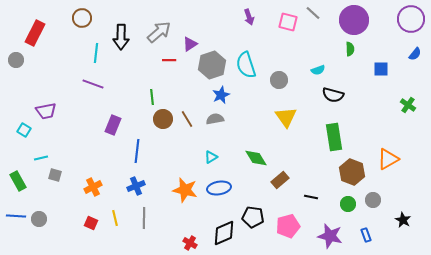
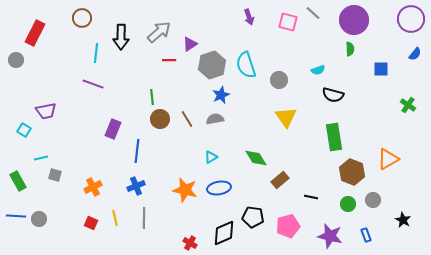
brown circle at (163, 119): moved 3 px left
purple rectangle at (113, 125): moved 4 px down
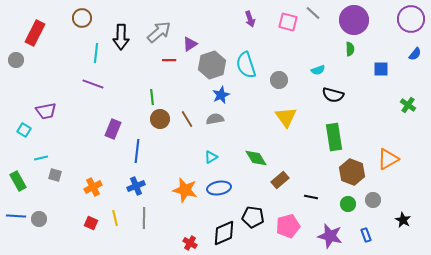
purple arrow at (249, 17): moved 1 px right, 2 px down
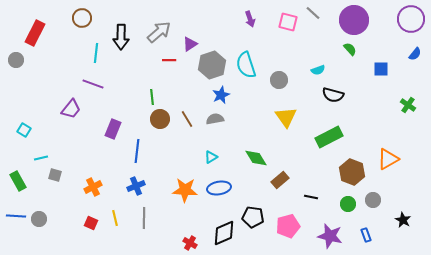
green semicircle at (350, 49): rotated 40 degrees counterclockwise
purple trapezoid at (46, 111): moved 25 px right, 2 px up; rotated 40 degrees counterclockwise
green rectangle at (334, 137): moved 5 px left; rotated 72 degrees clockwise
orange star at (185, 190): rotated 10 degrees counterclockwise
